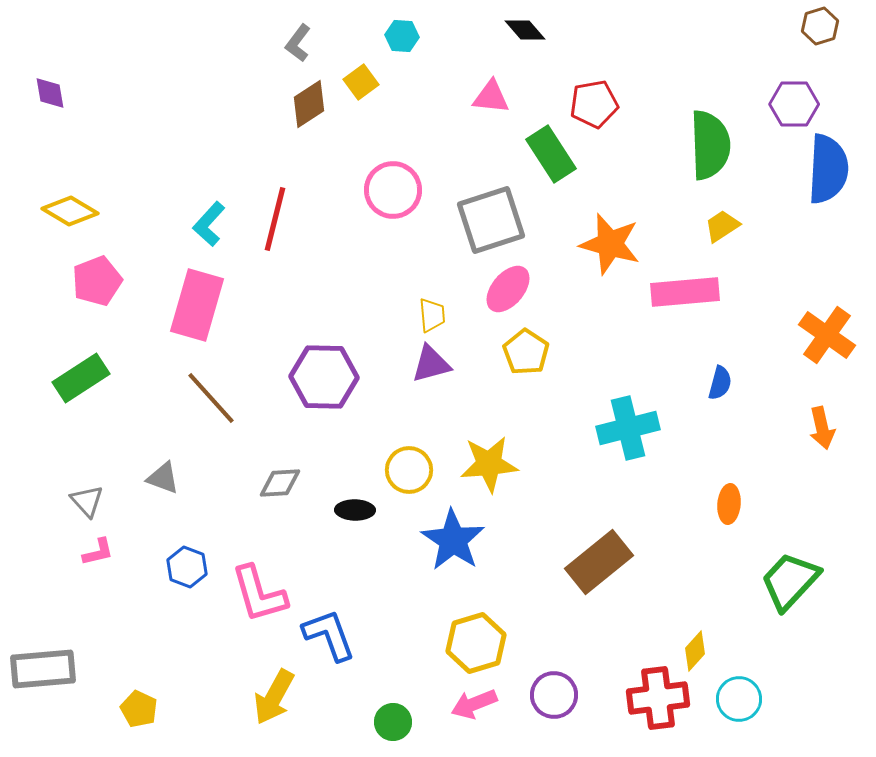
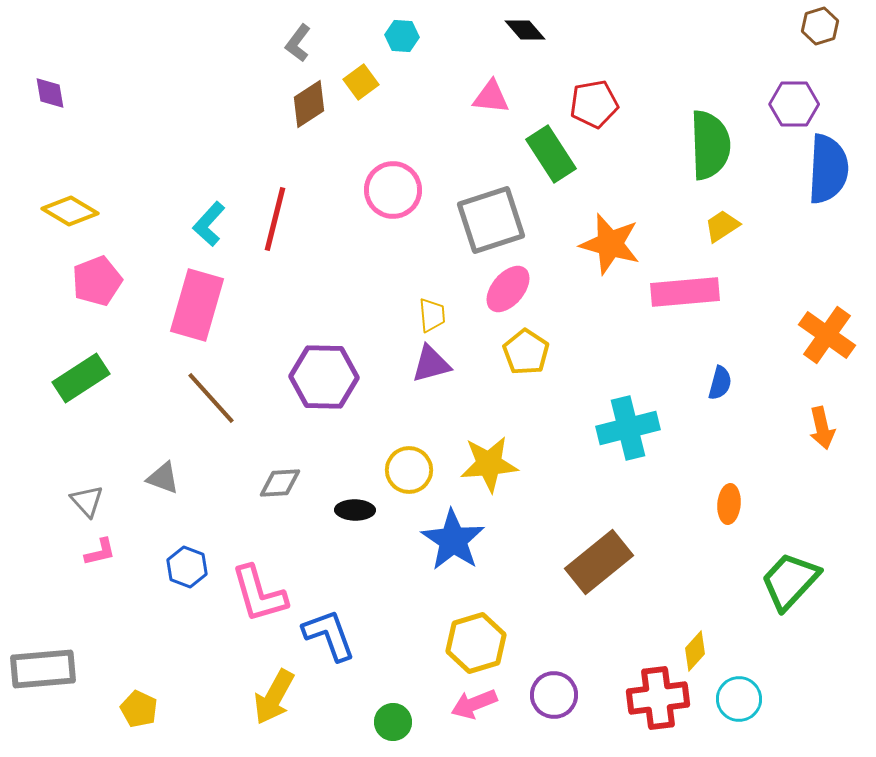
pink L-shape at (98, 552): moved 2 px right
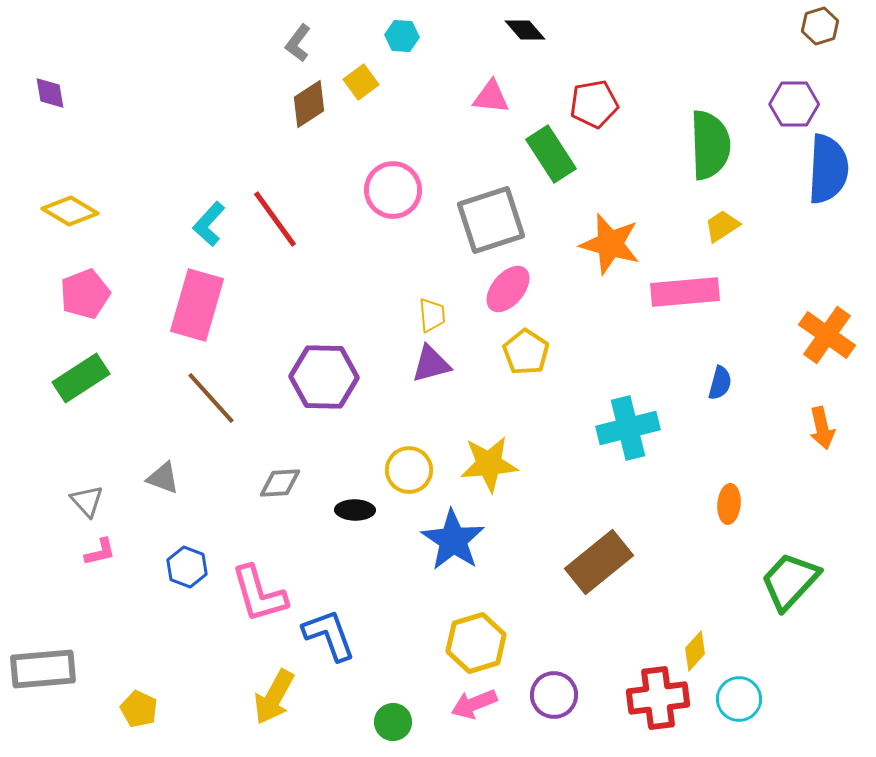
red line at (275, 219): rotated 50 degrees counterclockwise
pink pentagon at (97, 281): moved 12 px left, 13 px down
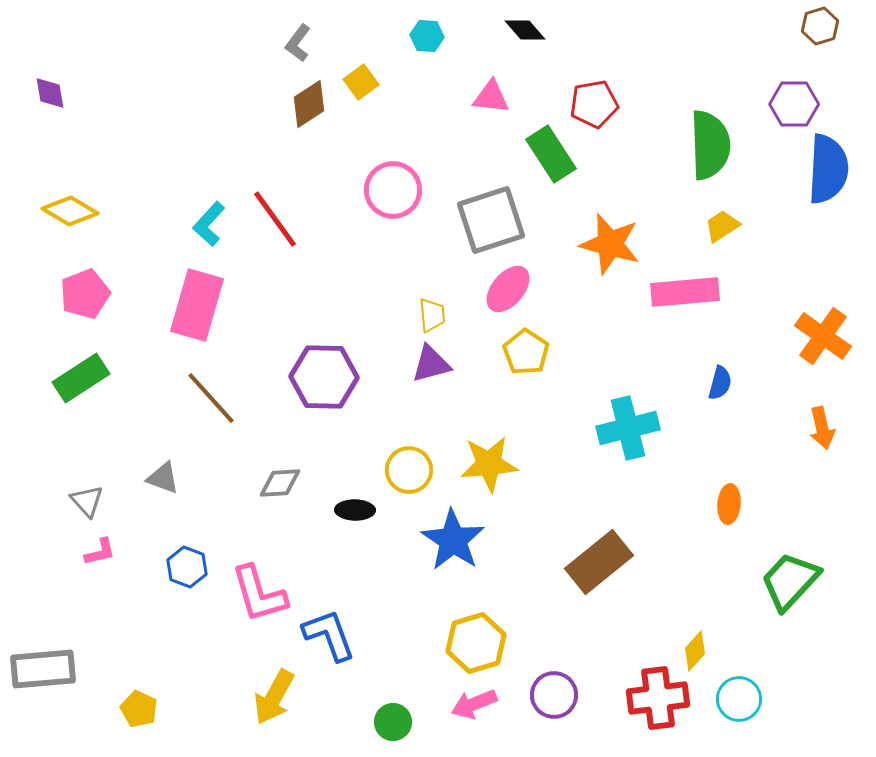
cyan hexagon at (402, 36): moved 25 px right
orange cross at (827, 335): moved 4 px left, 1 px down
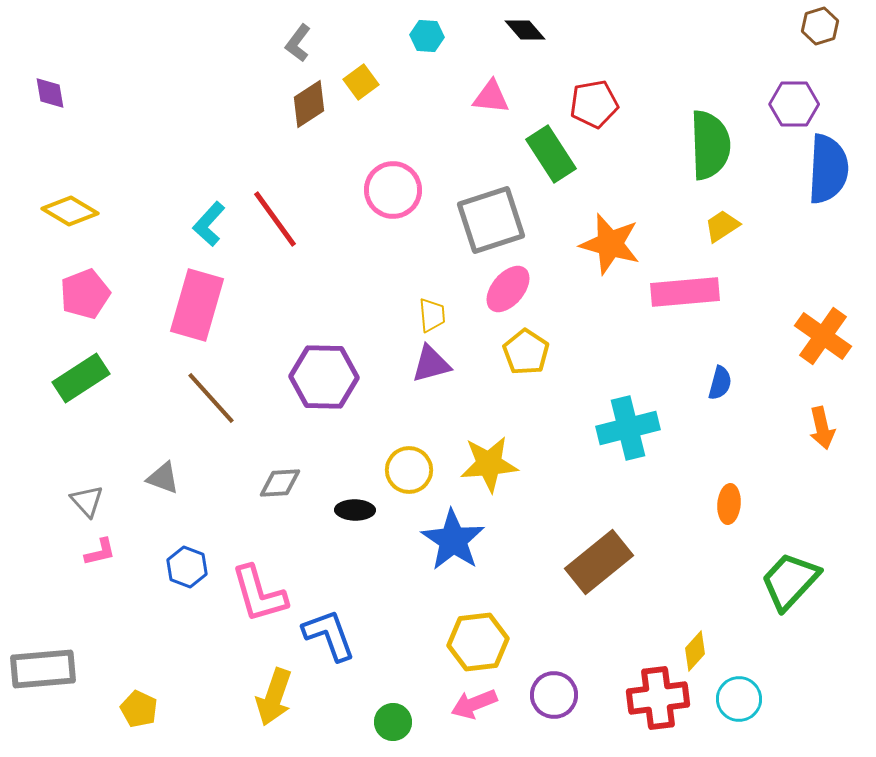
yellow hexagon at (476, 643): moved 2 px right, 1 px up; rotated 10 degrees clockwise
yellow arrow at (274, 697): rotated 10 degrees counterclockwise
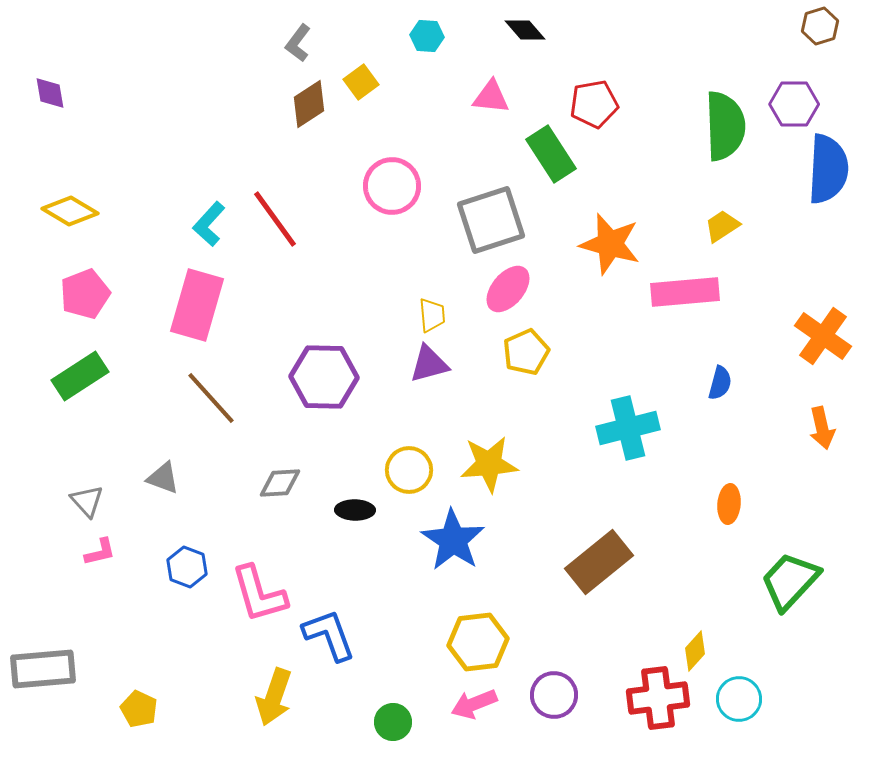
green semicircle at (710, 145): moved 15 px right, 19 px up
pink circle at (393, 190): moved 1 px left, 4 px up
yellow pentagon at (526, 352): rotated 15 degrees clockwise
purple triangle at (431, 364): moved 2 px left
green rectangle at (81, 378): moved 1 px left, 2 px up
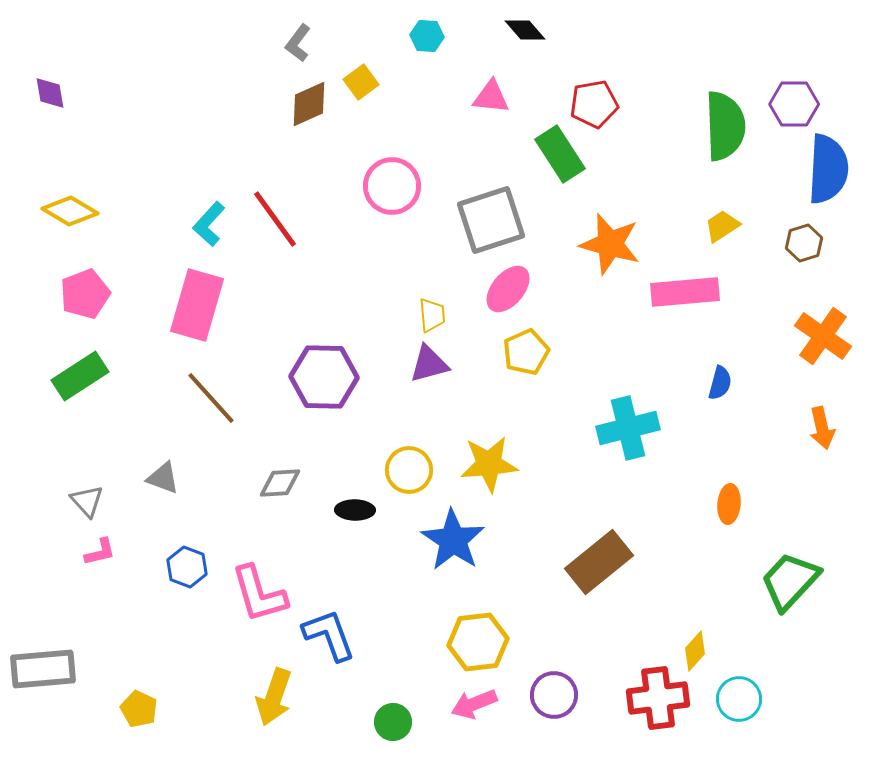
brown hexagon at (820, 26): moved 16 px left, 217 px down
brown diamond at (309, 104): rotated 9 degrees clockwise
green rectangle at (551, 154): moved 9 px right
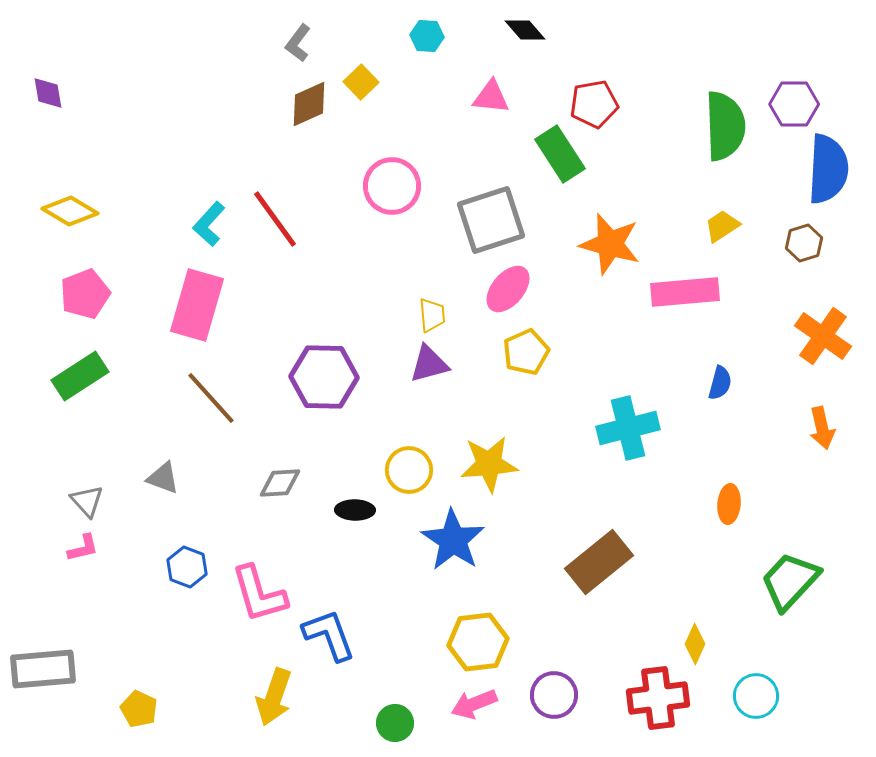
yellow square at (361, 82): rotated 8 degrees counterclockwise
purple diamond at (50, 93): moved 2 px left
pink L-shape at (100, 552): moved 17 px left, 4 px up
yellow diamond at (695, 651): moved 7 px up; rotated 18 degrees counterclockwise
cyan circle at (739, 699): moved 17 px right, 3 px up
green circle at (393, 722): moved 2 px right, 1 px down
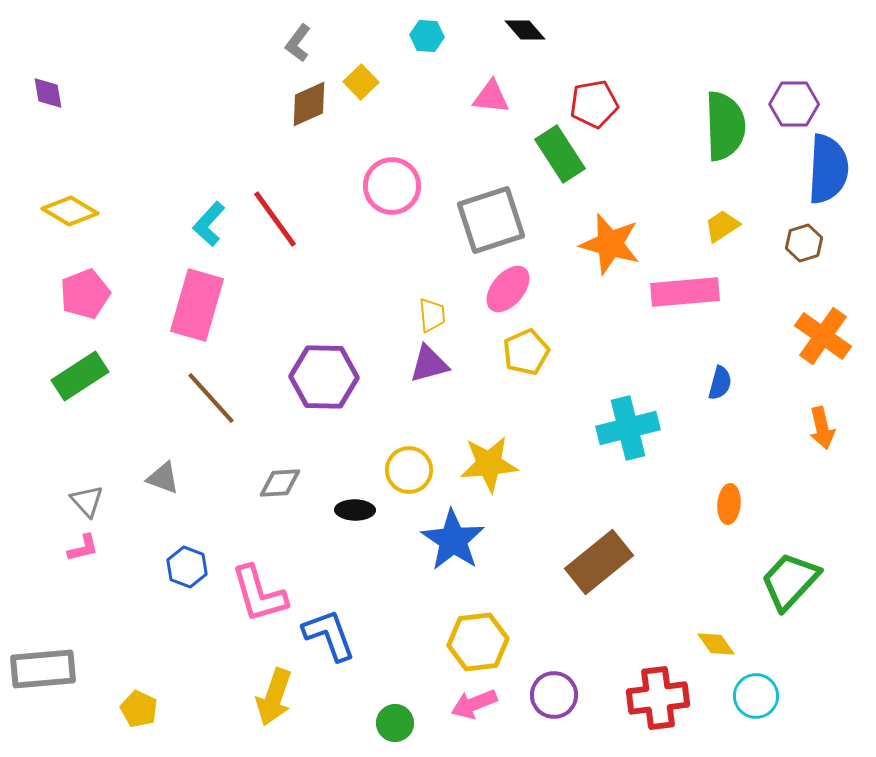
yellow diamond at (695, 644): moved 21 px right; rotated 60 degrees counterclockwise
